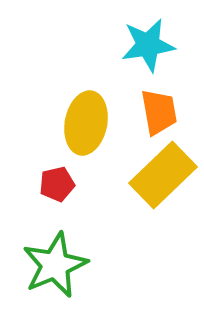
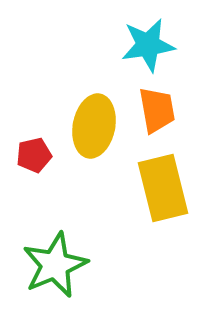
orange trapezoid: moved 2 px left, 2 px up
yellow ellipse: moved 8 px right, 3 px down
yellow rectangle: moved 13 px down; rotated 60 degrees counterclockwise
red pentagon: moved 23 px left, 29 px up
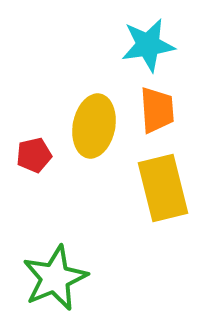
orange trapezoid: rotated 6 degrees clockwise
green star: moved 13 px down
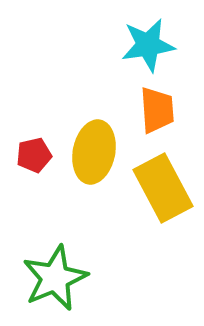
yellow ellipse: moved 26 px down
yellow rectangle: rotated 14 degrees counterclockwise
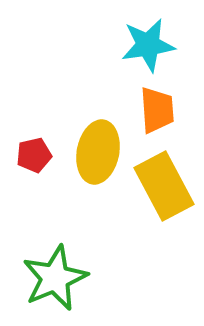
yellow ellipse: moved 4 px right
yellow rectangle: moved 1 px right, 2 px up
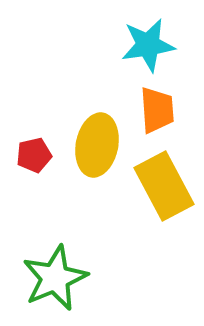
yellow ellipse: moved 1 px left, 7 px up
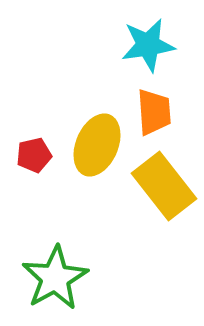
orange trapezoid: moved 3 px left, 2 px down
yellow ellipse: rotated 12 degrees clockwise
yellow rectangle: rotated 10 degrees counterclockwise
green star: rotated 6 degrees counterclockwise
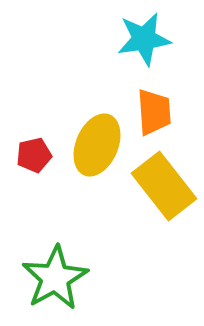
cyan star: moved 4 px left, 6 px up
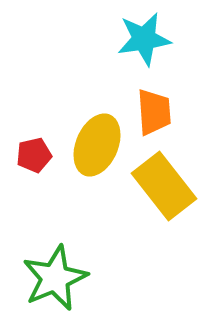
green star: rotated 6 degrees clockwise
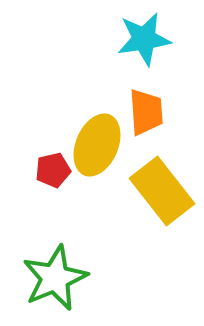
orange trapezoid: moved 8 px left
red pentagon: moved 19 px right, 15 px down
yellow rectangle: moved 2 px left, 5 px down
